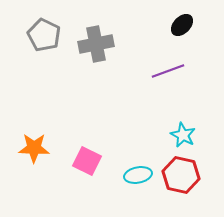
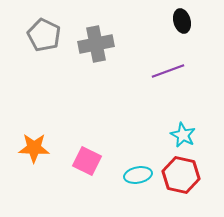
black ellipse: moved 4 px up; rotated 60 degrees counterclockwise
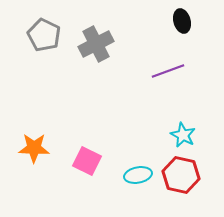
gray cross: rotated 16 degrees counterclockwise
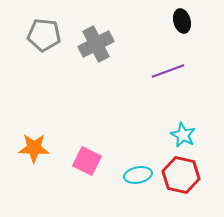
gray pentagon: rotated 20 degrees counterclockwise
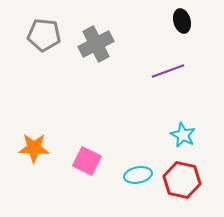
red hexagon: moved 1 px right, 5 px down
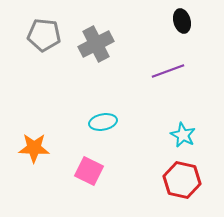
pink square: moved 2 px right, 10 px down
cyan ellipse: moved 35 px left, 53 px up
